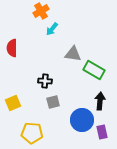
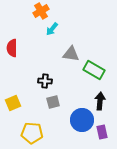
gray triangle: moved 2 px left
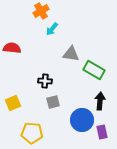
red semicircle: rotated 96 degrees clockwise
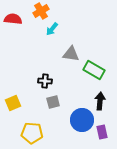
red semicircle: moved 1 px right, 29 px up
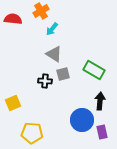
gray triangle: moved 17 px left; rotated 24 degrees clockwise
gray square: moved 10 px right, 28 px up
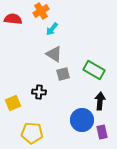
black cross: moved 6 px left, 11 px down
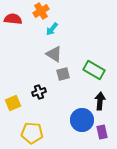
black cross: rotated 24 degrees counterclockwise
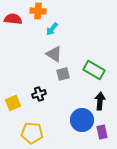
orange cross: moved 3 px left; rotated 35 degrees clockwise
black cross: moved 2 px down
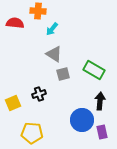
red semicircle: moved 2 px right, 4 px down
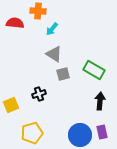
yellow square: moved 2 px left, 2 px down
blue circle: moved 2 px left, 15 px down
yellow pentagon: rotated 20 degrees counterclockwise
